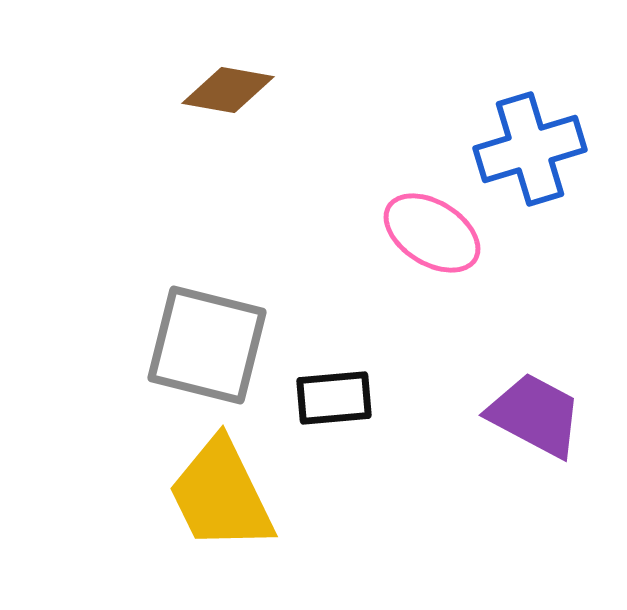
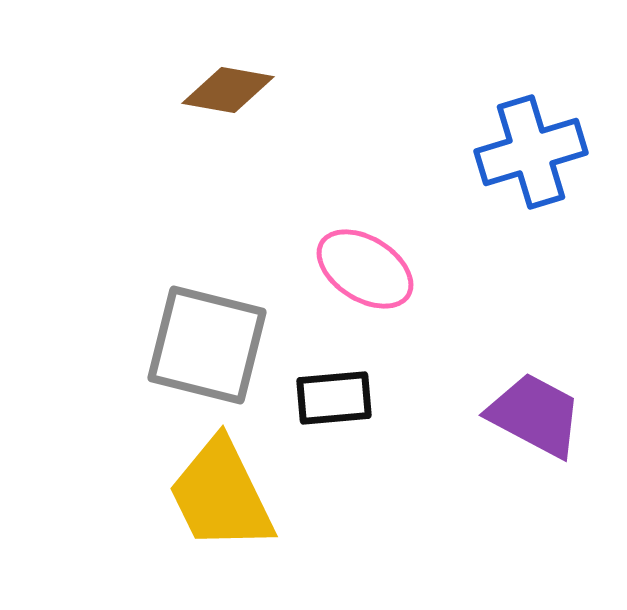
blue cross: moved 1 px right, 3 px down
pink ellipse: moved 67 px left, 36 px down
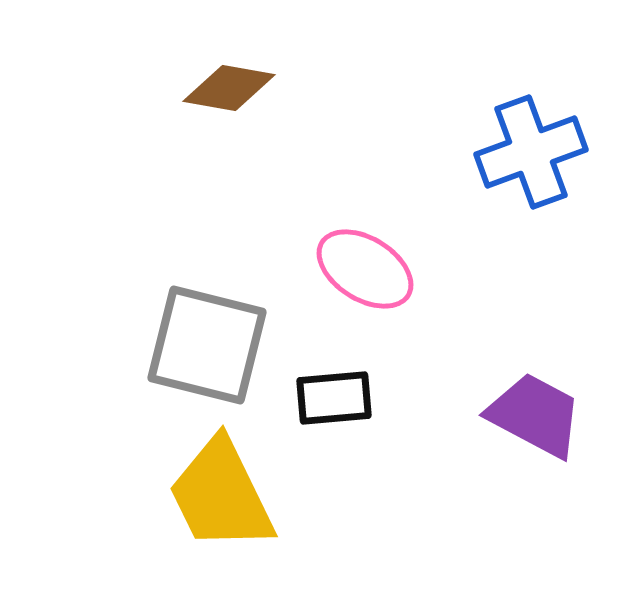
brown diamond: moved 1 px right, 2 px up
blue cross: rotated 3 degrees counterclockwise
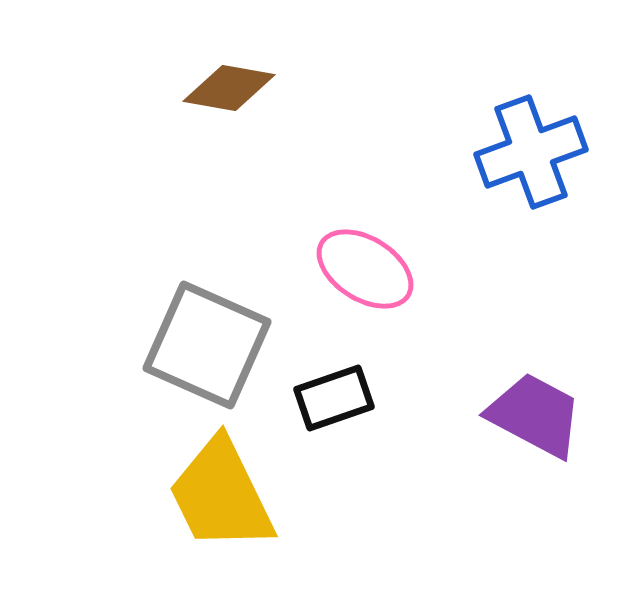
gray square: rotated 10 degrees clockwise
black rectangle: rotated 14 degrees counterclockwise
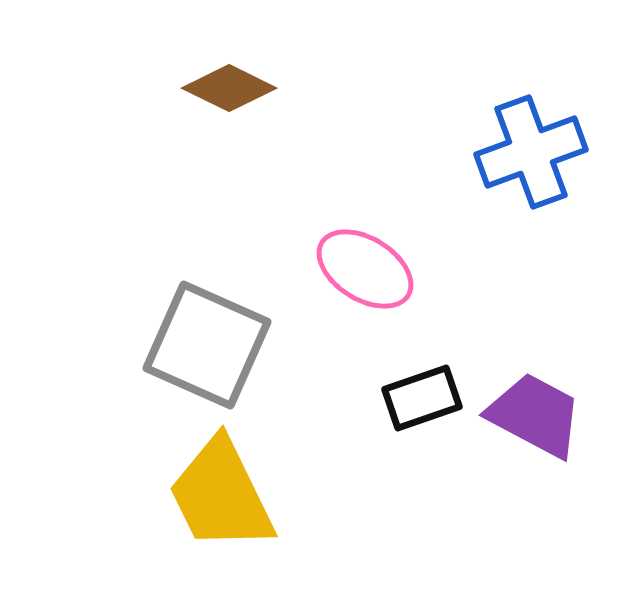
brown diamond: rotated 16 degrees clockwise
black rectangle: moved 88 px right
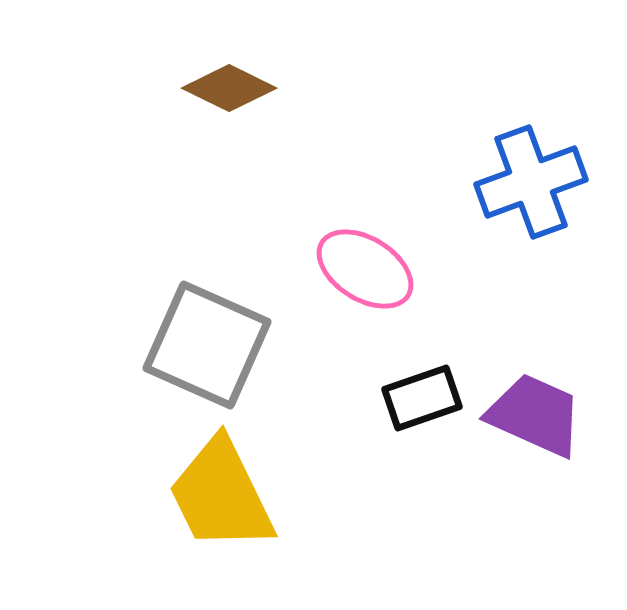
blue cross: moved 30 px down
purple trapezoid: rotated 4 degrees counterclockwise
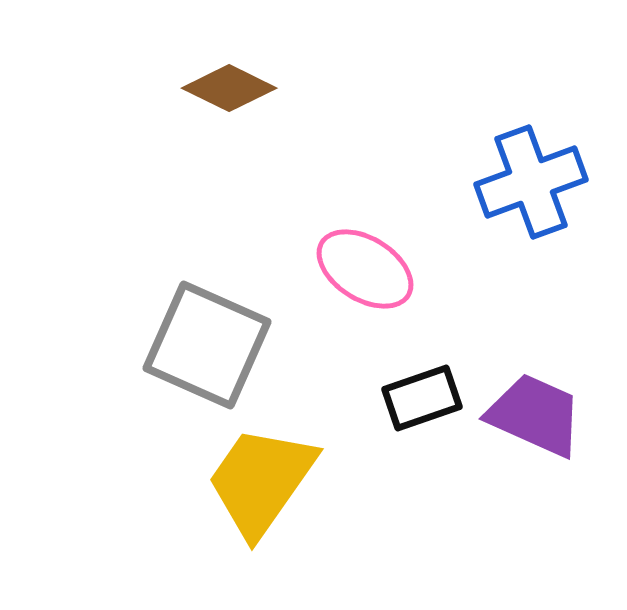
yellow trapezoid: moved 40 px right, 14 px up; rotated 61 degrees clockwise
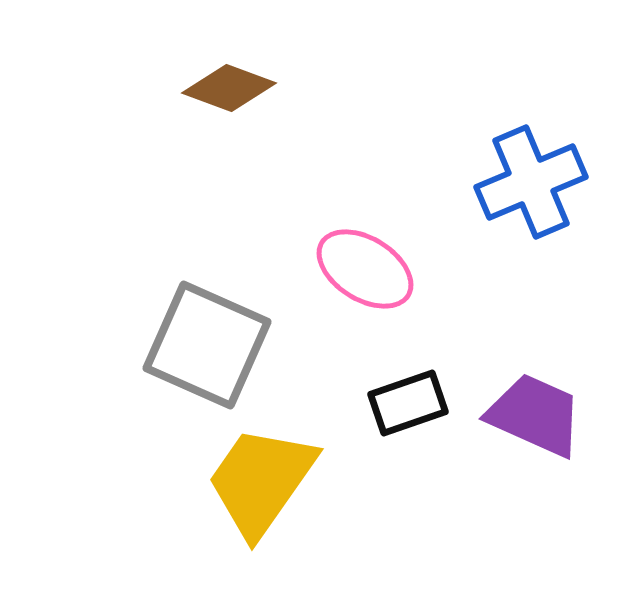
brown diamond: rotated 6 degrees counterclockwise
blue cross: rotated 3 degrees counterclockwise
black rectangle: moved 14 px left, 5 px down
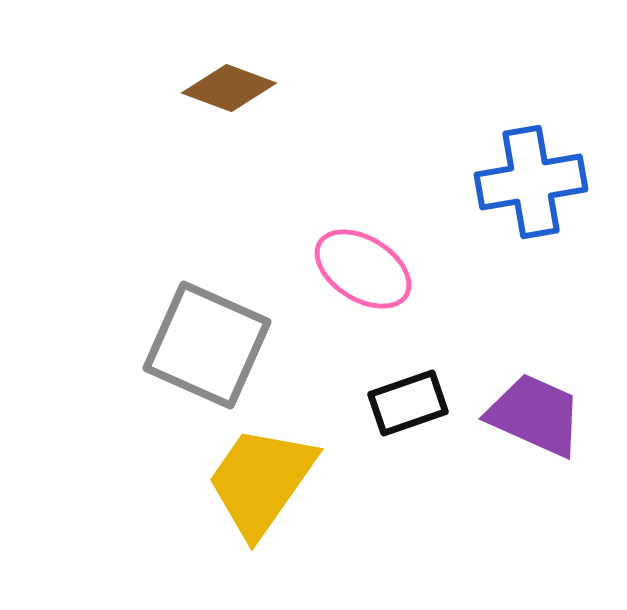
blue cross: rotated 13 degrees clockwise
pink ellipse: moved 2 px left
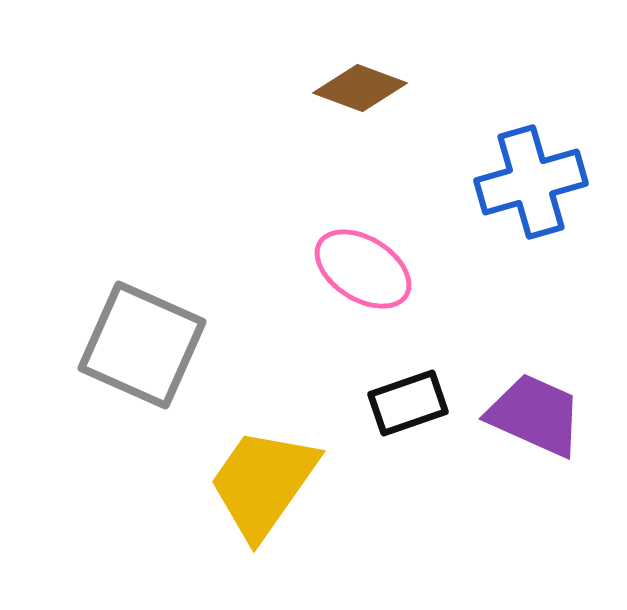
brown diamond: moved 131 px right
blue cross: rotated 6 degrees counterclockwise
gray square: moved 65 px left
yellow trapezoid: moved 2 px right, 2 px down
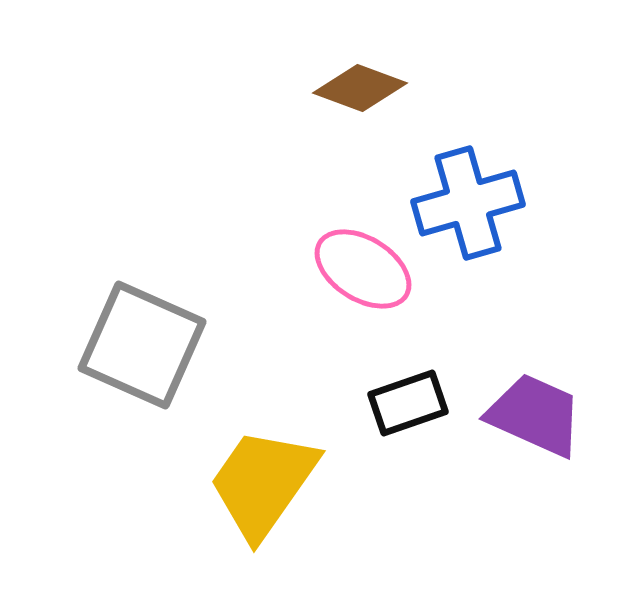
blue cross: moved 63 px left, 21 px down
